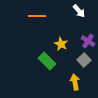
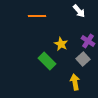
gray square: moved 1 px left, 1 px up
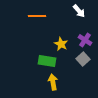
purple cross: moved 3 px left, 1 px up
green rectangle: rotated 36 degrees counterclockwise
yellow arrow: moved 22 px left
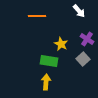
purple cross: moved 2 px right, 1 px up
green rectangle: moved 2 px right
yellow arrow: moved 7 px left; rotated 14 degrees clockwise
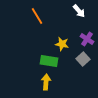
orange line: rotated 60 degrees clockwise
yellow star: moved 1 px right; rotated 16 degrees counterclockwise
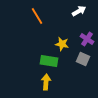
white arrow: rotated 80 degrees counterclockwise
gray square: rotated 24 degrees counterclockwise
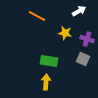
orange line: rotated 30 degrees counterclockwise
purple cross: rotated 16 degrees counterclockwise
yellow star: moved 3 px right, 11 px up
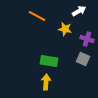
yellow star: moved 4 px up
